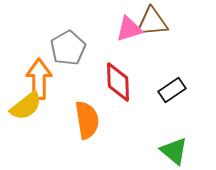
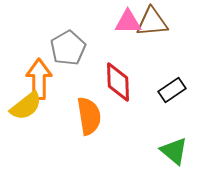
pink triangle: moved 1 px left, 7 px up; rotated 16 degrees clockwise
orange semicircle: moved 2 px right, 4 px up
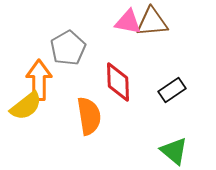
pink triangle: rotated 12 degrees clockwise
orange arrow: moved 1 px down
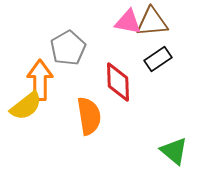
orange arrow: moved 1 px right
black rectangle: moved 14 px left, 31 px up
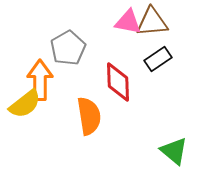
yellow semicircle: moved 1 px left, 2 px up
